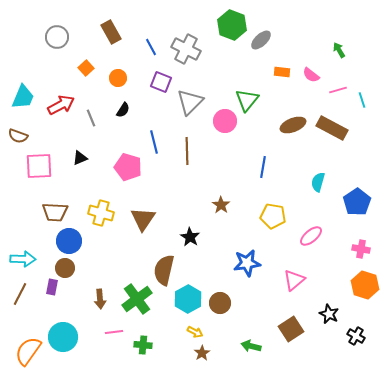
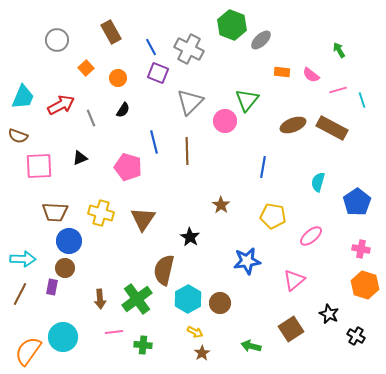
gray circle at (57, 37): moved 3 px down
gray cross at (186, 49): moved 3 px right
purple square at (161, 82): moved 3 px left, 9 px up
blue star at (247, 263): moved 2 px up
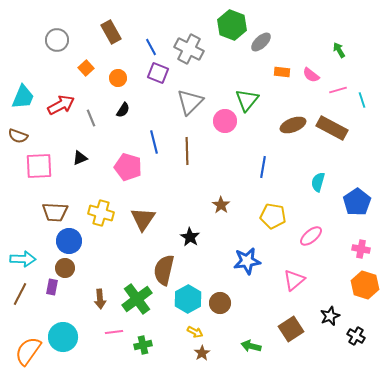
gray ellipse at (261, 40): moved 2 px down
black star at (329, 314): moved 1 px right, 2 px down; rotated 24 degrees clockwise
green cross at (143, 345): rotated 18 degrees counterclockwise
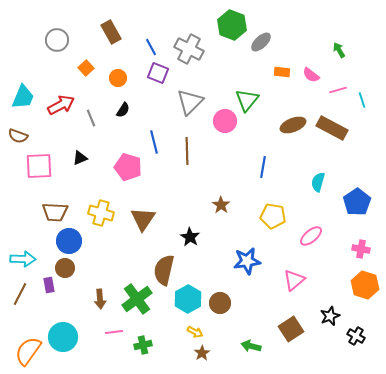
purple rectangle at (52, 287): moved 3 px left, 2 px up; rotated 21 degrees counterclockwise
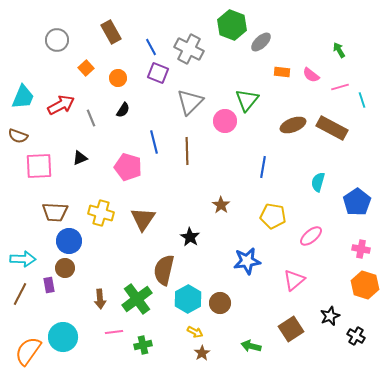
pink line at (338, 90): moved 2 px right, 3 px up
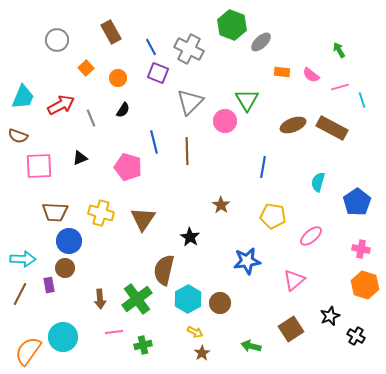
green triangle at (247, 100): rotated 10 degrees counterclockwise
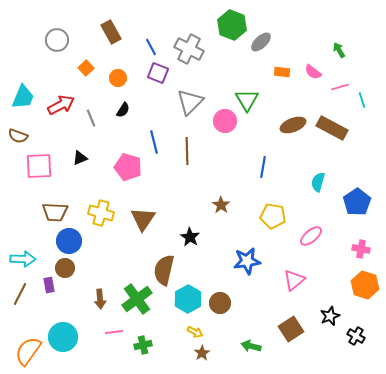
pink semicircle at (311, 75): moved 2 px right, 3 px up
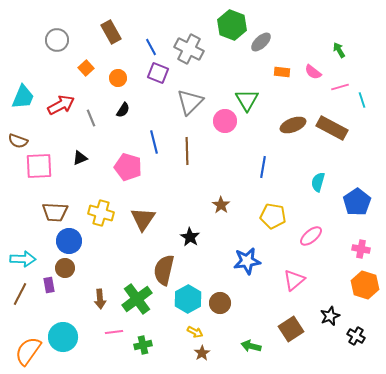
brown semicircle at (18, 136): moved 5 px down
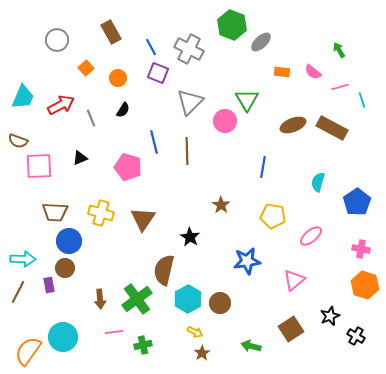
brown line at (20, 294): moved 2 px left, 2 px up
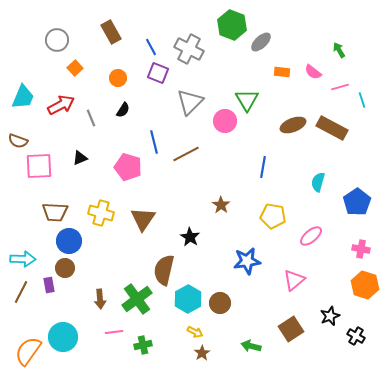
orange square at (86, 68): moved 11 px left
brown line at (187, 151): moved 1 px left, 3 px down; rotated 64 degrees clockwise
brown line at (18, 292): moved 3 px right
